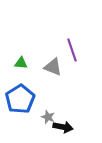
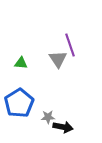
purple line: moved 2 px left, 5 px up
gray triangle: moved 5 px right, 8 px up; rotated 36 degrees clockwise
blue pentagon: moved 1 px left, 4 px down
gray star: rotated 24 degrees counterclockwise
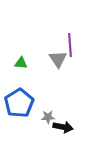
purple line: rotated 15 degrees clockwise
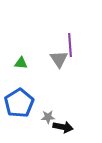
gray triangle: moved 1 px right
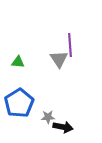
green triangle: moved 3 px left, 1 px up
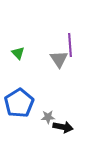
green triangle: moved 9 px up; rotated 40 degrees clockwise
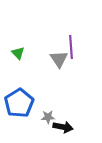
purple line: moved 1 px right, 2 px down
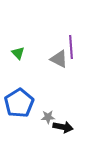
gray triangle: rotated 30 degrees counterclockwise
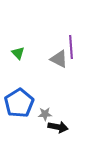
gray star: moved 3 px left, 3 px up
black arrow: moved 5 px left
